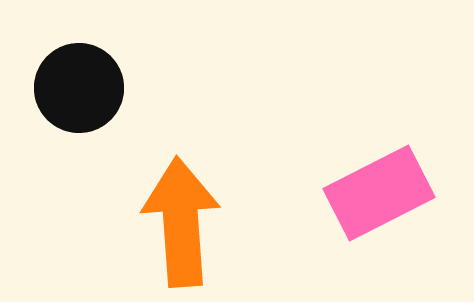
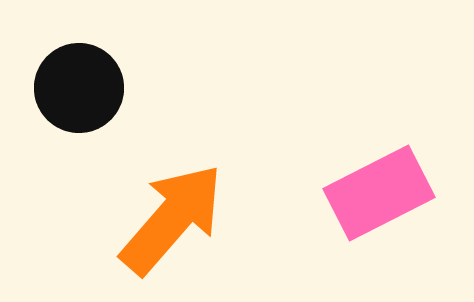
orange arrow: moved 9 px left, 3 px up; rotated 45 degrees clockwise
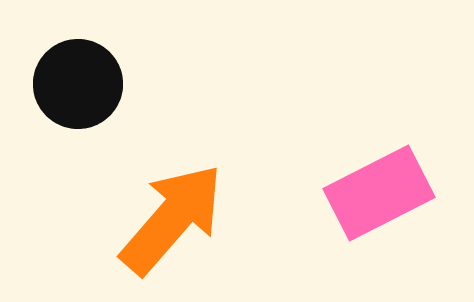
black circle: moved 1 px left, 4 px up
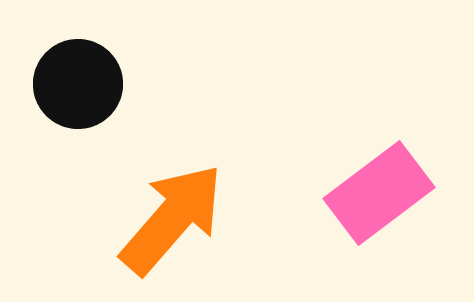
pink rectangle: rotated 10 degrees counterclockwise
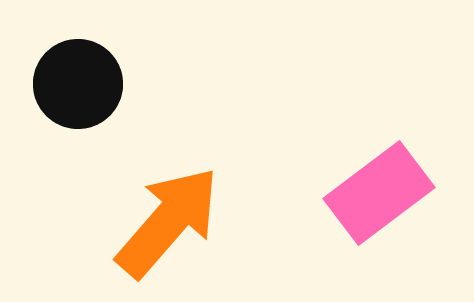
orange arrow: moved 4 px left, 3 px down
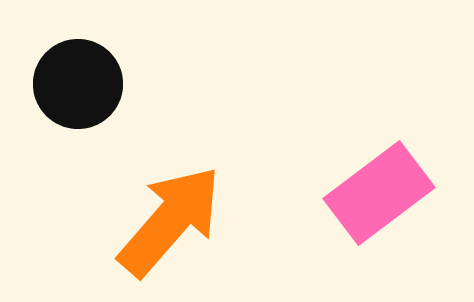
orange arrow: moved 2 px right, 1 px up
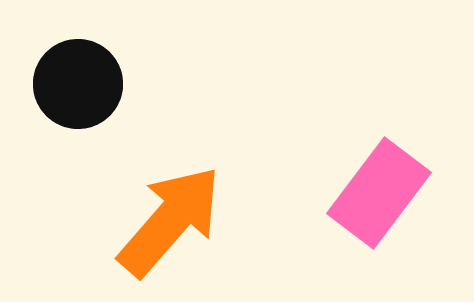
pink rectangle: rotated 16 degrees counterclockwise
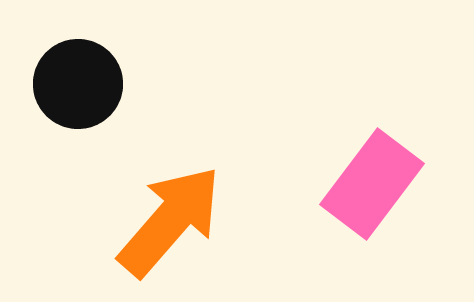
pink rectangle: moved 7 px left, 9 px up
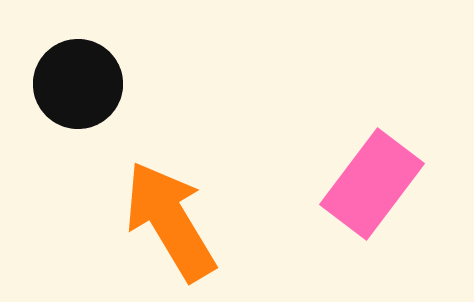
orange arrow: rotated 72 degrees counterclockwise
